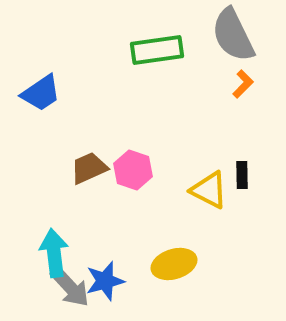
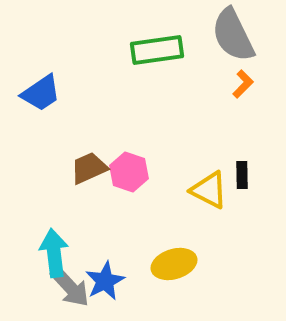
pink hexagon: moved 4 px left, 2 px down
blue star: rotated 12 degrees counterclockwise
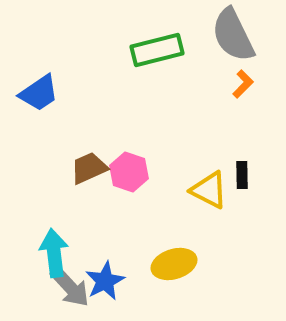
green rectangle: rotated 6 degrees counterclockwise
blue trapezoid: moved 2 px left
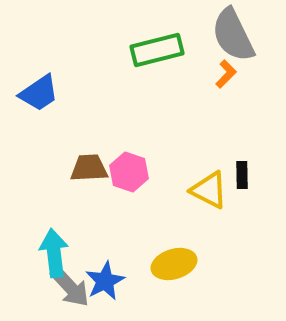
orange L-shape: moved 17 px left, 10 px up
brown trapezoid: rotated 21 degrees clockwise
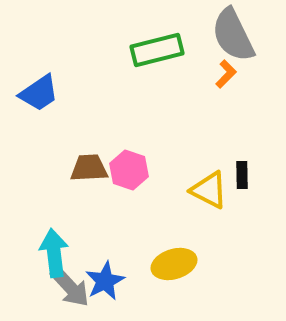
pink hexagon: moved 2 px up
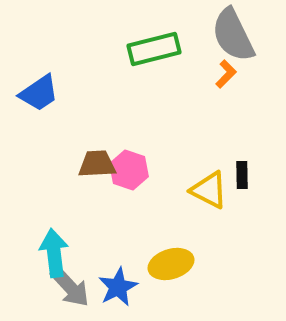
green rectangle: moved 3 px left, 1 px up
brown trapezoid: moved 8 px right, 4 px up
yellow ellipse: moved 3 px left
blue star: moved 13 px right, 6 px down
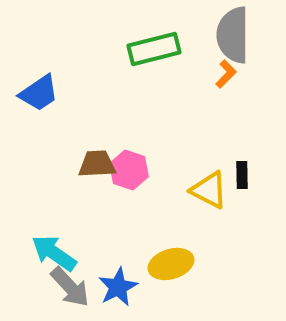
gray semicircle: rotated 26 degrees clockwise
cyan arrow: rotated 48 degrees counterclockwise
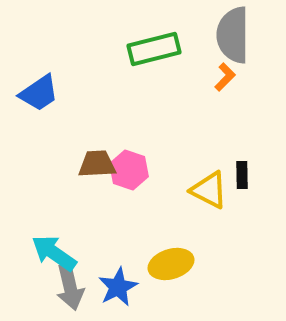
orange L-shape: moved 1 px left, 3 px down
gray arrow: rotated 30 degrees clockwise
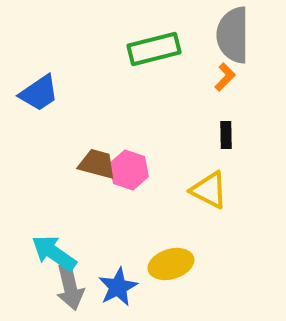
brown trapezoid: rotated 18 degrees clockwise
black rectangle: moved 16 px left, 40 px up
